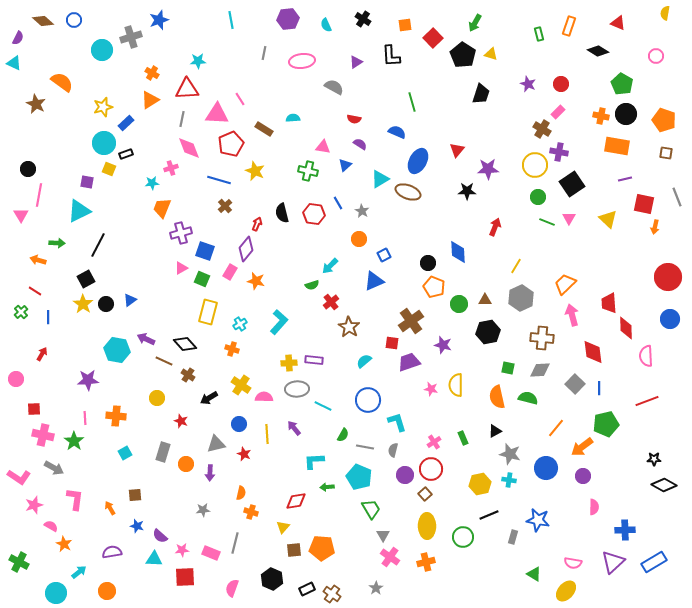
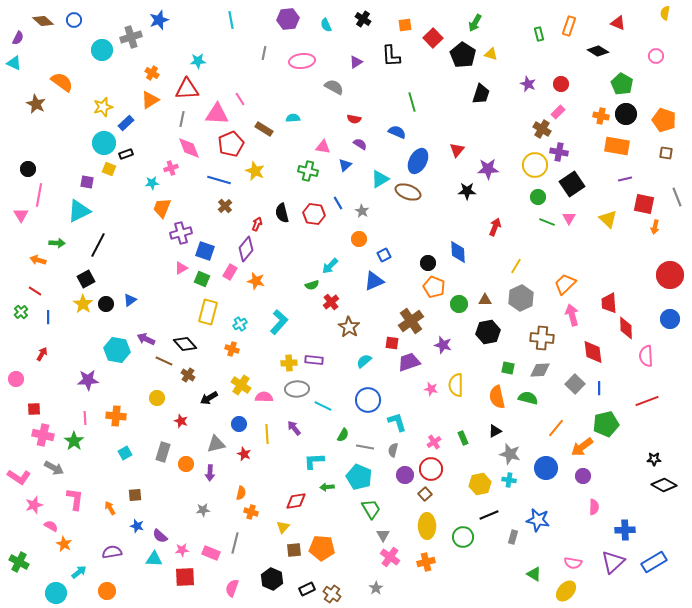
red circle at (668, 277): moved 2 px right, 2 px up
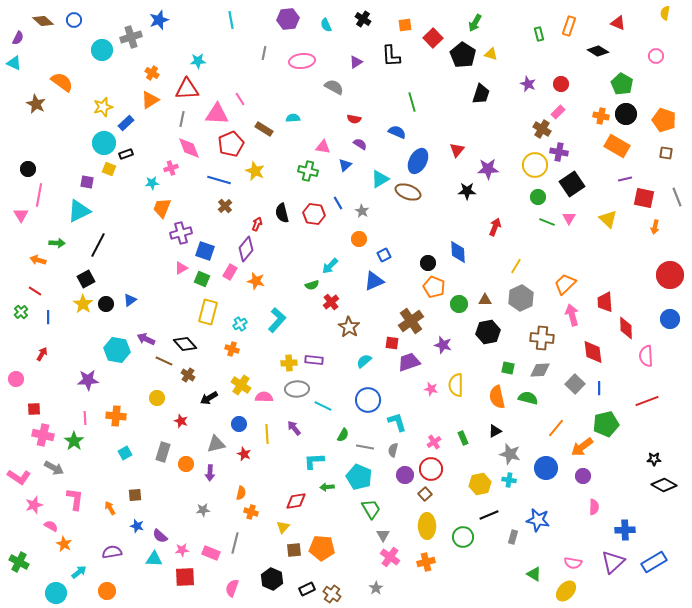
orange rectangle at (617, 146): rotated 20 degrees clockwise
red square at (644, 204): moved 6 px up
red trapezoid at (609, 303): moved 4 px left, 1 px up
cyan L-shape at (279, 322): moved 2 px left, 2 px up
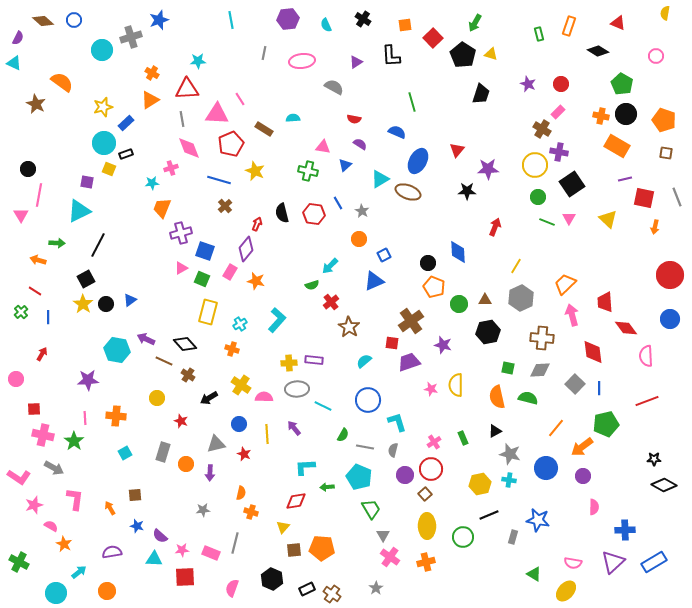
gray line at (182, 119): rotated 21 degrees counterclockwise
red diamond at (626, 328): rotated 35 degrees counterclockwise
cyan L-shape at (314, 461): moved 9 px left, 6 px down
